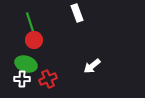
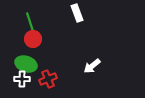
red circle: moved 1 px left, 1 px up
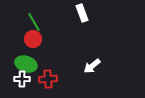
white rectangle: moved 5 px right
green line: moved 4 px right; rotated 12 degrees counterclockwise
red cross: rotated 18 degrees clockwise
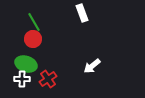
red cross: rotated 30 degrees counterclockwise
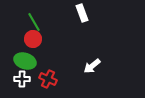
green ellipse: moved 1 px left, 3 px up
red cross: rotated 30 degrees counterclockwise
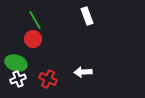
white rectangle: moved 5 px right, 3 px down
green line: moved 1 px right, 2 px up
green ellipse: moved 9 px left, 2 px down
white arrow: moved 9 px left, 6 px down; rotated 36 degrees clockwise
white cross: moved 4 px left; rotated 21 degrees counterclockwise
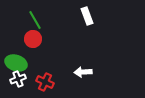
red cross: moved 3 px left, 3 px down
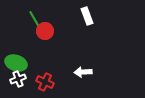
red circle: moved 12 px right, 8 px up
